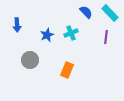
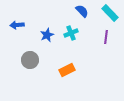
blue semicircle: moved 4 px left, 1 px up
blue arrow: rotated 88 degrees clockwise
orange rectangle: rotated 42 degrees clockwise
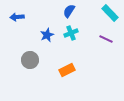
blue semicircle: moved 13 px left; rotated 104 degrees counterclockwise
blue arrow: moved 8 px up
purple line: moved 2 px down; rotated 72 degrees counterclockwise
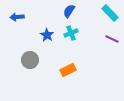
blue star: rotated 16 degrees counterclockwise
purple line: moved 6 px right
orange rectangle: moved 1 px right
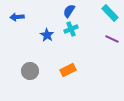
cyan cross: moved 4 px up
gray circle: moved 11 px down
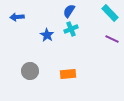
orange rectangle: moved 4 px down; rotated 21 degrees clockwise
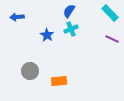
orange rectangle: moved 9 px left, 7 px down
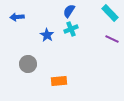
gray circle: moved 2 px left, 7 px up
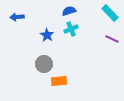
blue semicircle: rotated 40 degrees clockwise
gray circle: moved 16 px right
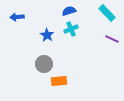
cyan rectangle: moved 3 px left
